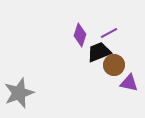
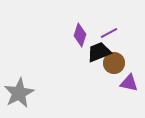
brown circle: moved 2 px up
gray star: rotated 8 degrees counterclockwise
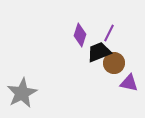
purple line: rotated 36 degrees counterclockwise
gray star: moved 3 px right
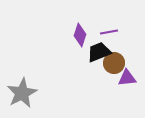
purple line: moved 1 px up; rotated 54 degrees clockwise
purple triangle: moved 2 px left, 5 px up; rotated 18 degrees counterclockwise
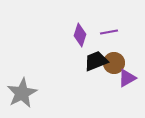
black trapezoid: moved 3 px left, 9 px down
purple triangle: rotated 24 degrees counterclockwise
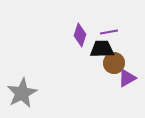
black trapezoid: moved 6 px right, 12 px up; rotated 20 degrees clockwise
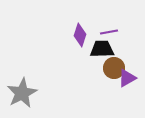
brown circle: moved 5 px down
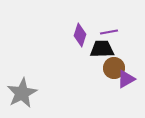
purple triangle: moved 1 px left, 1 px down
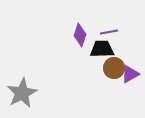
purple triangle: moved 4 px right, 5 px up
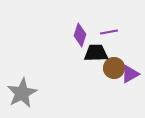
black trapezoid: moved 6 px left, 4 px down
